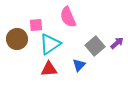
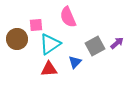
gray square: rotated 12 degrees clockwise
blue triangle: moved 4 px left, 3 px up
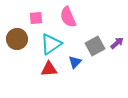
pink square: moved 7 px up
cyan triangle: moved 1 px right
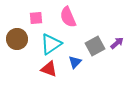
red triangle: rotated 24 degrees clockwise
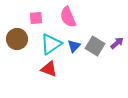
gray square: rotated 30 degrees counterclockwise
blue triangle: moved 1 px left, 16 px up
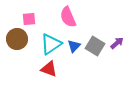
pink square: moved 7 px left, 1 px down
